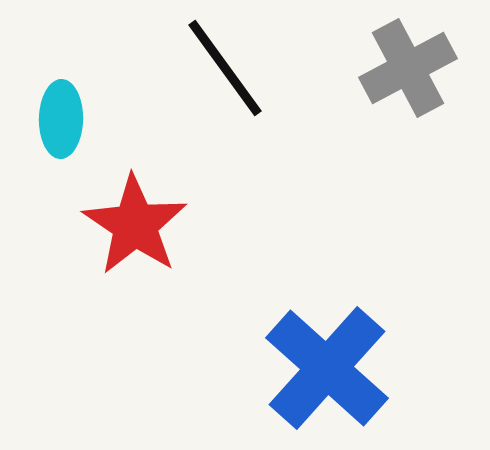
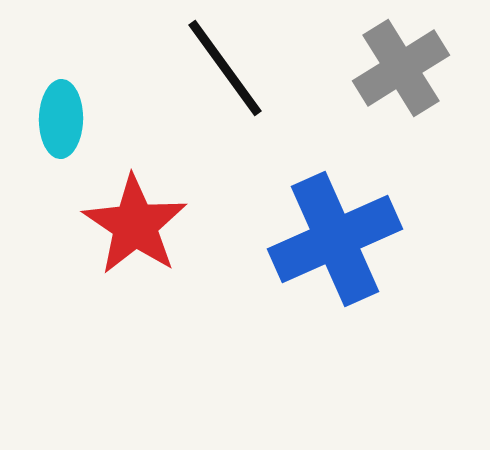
gray cross: moved 7 px left; rotated 4 degrees counterclockwise
blue cross: moved 8 px right, 129 px up; rotated 24 degrees clockwise
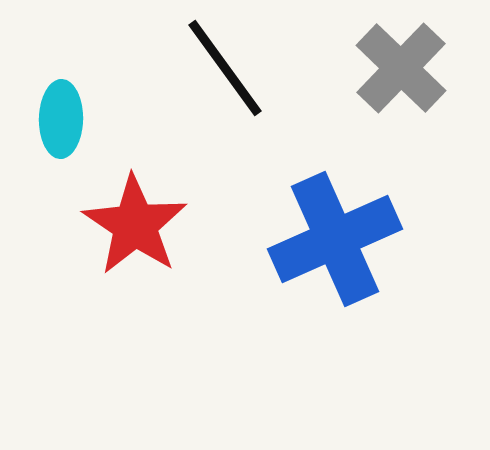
gray cross: rotated 14 degrees counterclockwise
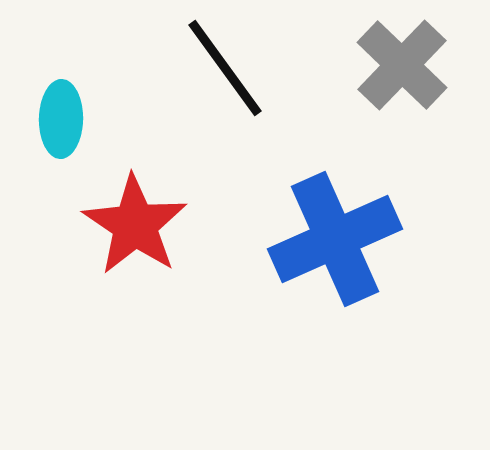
gray cross: moved 1 px right, 3 px up
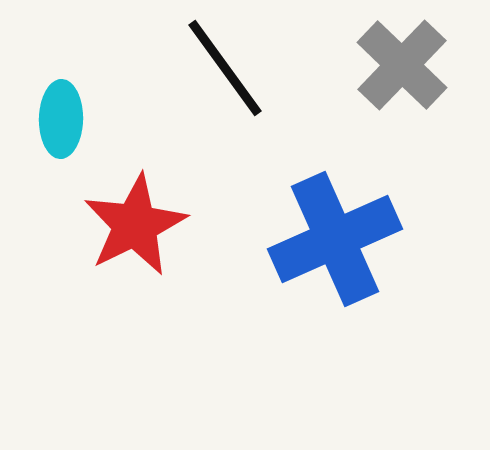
red star: rotated 12 degrees clockwise
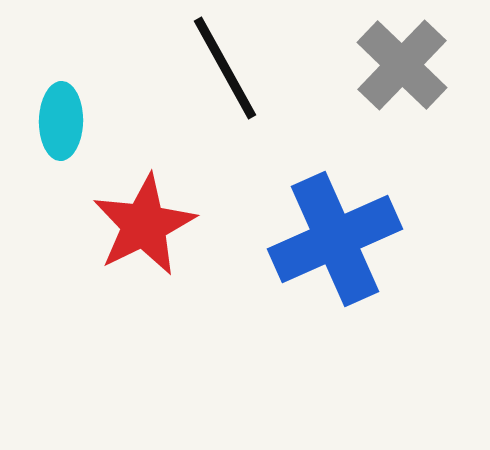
black line: rotated 7 degrees clockwise
cyan ellipse: moved 2 px down
red star: moved 9 px right
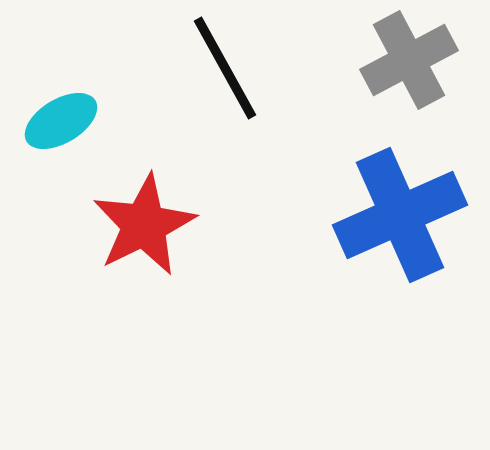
gray cross: moved 7 px right, 5 px up; rotated 18 degrees clockwise
cyan ellipse: rotated 58 degrees clockwise
blue cross: moved 65 px right, 24 px up
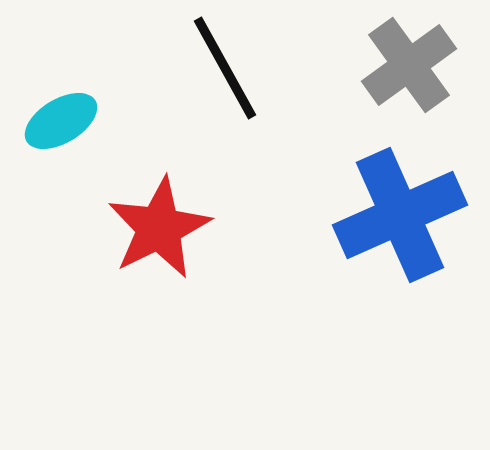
gray cross: moved 5 px down; rotated 8 degrees counterclockwise
red star: moved 15 px right, 3 px down
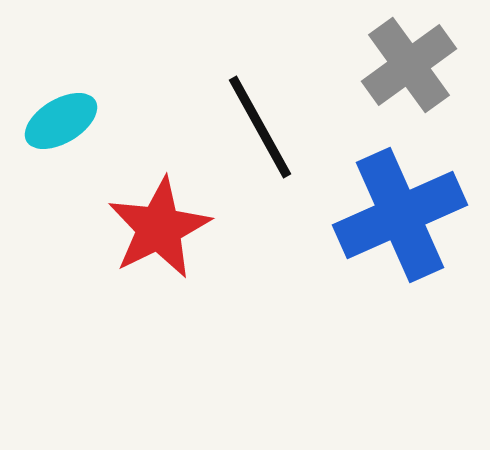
black line: moved 35 px right, 59 px down
